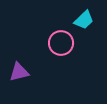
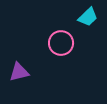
cyan trapezoid: moved 4 px right, 3 px up
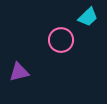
pink circle: moved 3 px up
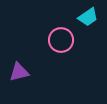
cyan trapezoid: rotated 10 degrees clockwise
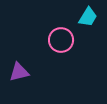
cyan trapezoid: rotated 25 degrees counterclockwise
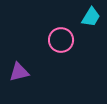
cyan trapezoid: moved 3 px right
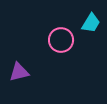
cyan trapezoid: moved 6 px down
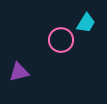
cyan trapezoid: moved 5 px left
